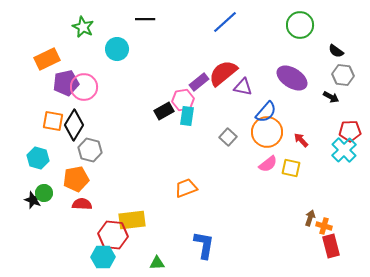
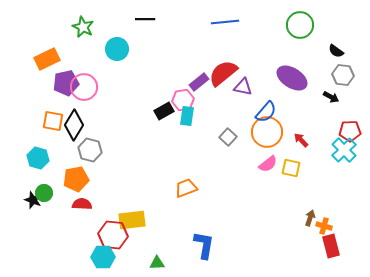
blue line at (225, 22): rotated 36 degrees clockwise
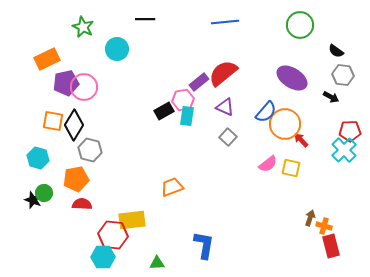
purple triangle at (243, 87): moved 18 px left, 20 px down; rotated 12 degrees clockwise
orange circle at (267, 132): moved 18 px right, 8 px up
orange trapezoid at (186, 188): moved 14 px left, 1 px up
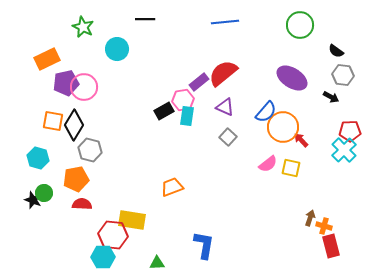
orange circle at (285, 124): moved 2 px left, 3 px down
yellow rectangle at (132, 220): rotated 16 degrees clockwise
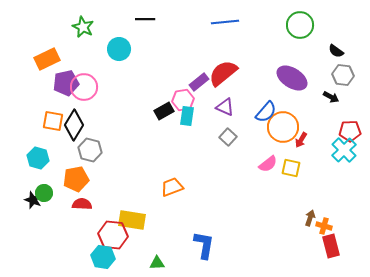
cyan circle at (117, 49): moved 2 px right
red arrow at (301, 140): rotated 105 degrees counterclockwise
cyan hexagon at (103, 257): rotated 10 degrees clockwise
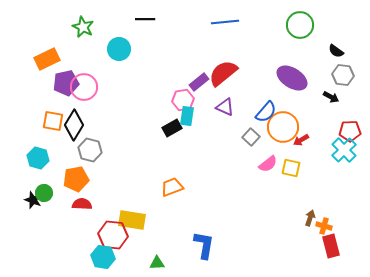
black rectangle at (164, 111): moved 8 px right, 17 px down
gray square at (228, 137): moved 23 px right
red arrow at (301, 140): rotated 28 degrees clockwise
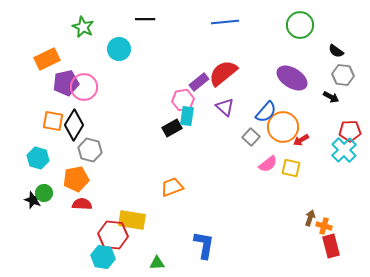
purple triangle at (225, 107): rotated 18 degrees clockwise
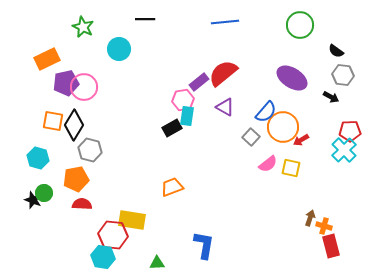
purple triangle at (225, 107): rotated 12 degrees counterclockwise
